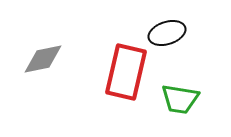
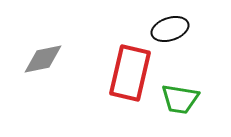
black ellipse: moved 3 px right, 4 px up
red rectangle: moved 4 px right, 1 px down
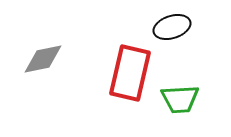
black ellipse: moved 2 px right, 2 px up
green trapezoid: rotated 12 degrees counterclockwise
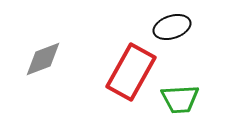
gray diamond: rotated 9 degrees counterclockwise
red rectangle: moved 1 px right, 1 px up; rotated 16 degrees clockwise
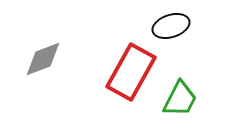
black ellipse: moved 1 px left, 1 px up
green trapezoid: rotated 60 degrees counterclockwise
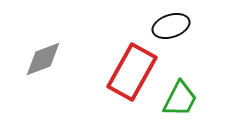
red rectangle: moved 1 px right
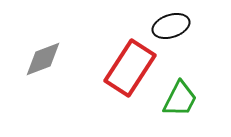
red rectangle: moved 2 px left, 4 px up; rotated 4 degrees clockwise
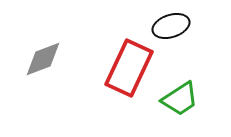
red rectangle: moved 1 px left; rotated 8 degrees counterclockwise
green trapezoid: rotated 30 degrees clockwise
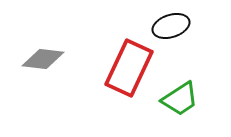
gray diamond: rotated 27 degrees clockwise
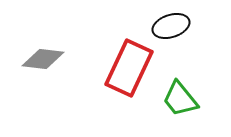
green trapezoid: rotated 84 degrees clockwise
